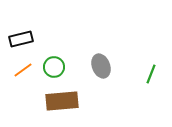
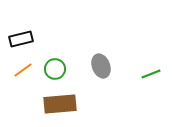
green circle: moved 1 px right, 2 px down
green line: rotated 48 degrees clockwise
brown rectangle: moved 2 px left, 3 px down
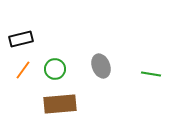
orange line: rotated 18 degrees counterclockwise
green line: rotated 30 degrees clockwise
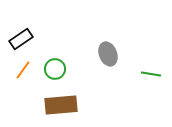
black rectangle: rotated 20 degrees counterclockwise
gray ellipse: moved 7 px right, 12 px up
brown rectangle: moved 1 px right, 1 px down
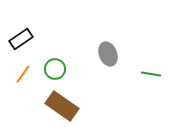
orange line: moved 4 px down
brown rectangle: moved 1 px right, 1 px down; rotated 40 degrees clockwise
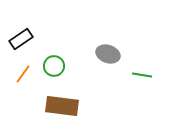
gray ellipse: rotated 50 degrees counterclockwise
green circle: moved 1 px left, 3 px up
green line: moved 9 px left, 1 px down
brown rectangle: rotated 28 degrees counterclockwise
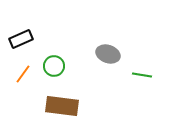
black rectangle: rotated 10 degrees clockwise
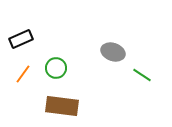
gray ellipse: moved 5 px right, 2 px up
green circle: moved 2 px right, 2 px down
green line: rotated 24 degrees clockwise
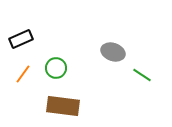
brown rectangle: moved 1 px right
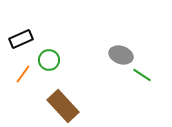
gray ellipse: moved 8 px right, 3 px down
green circle: moved 7 px left, 8 px up
brown rectangle: rotated 40 degrees clockwise
